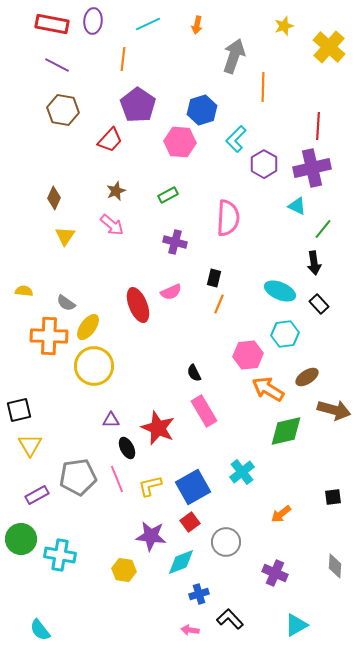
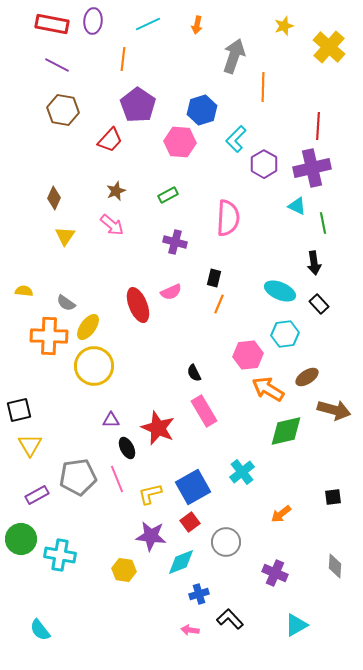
green line at (323, 229): moved 6 px up; rotated 50 degrees counterclockwise
yellow L-shape at (150, 486): moved 8 px down
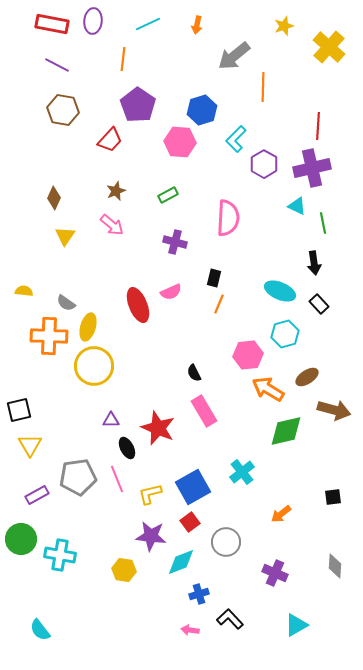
gray arrow at (234, 56): rotated 148 degrees counterclockwise
yellow ellipse at (88, 327): rotated 20 degrees counterclockwise
cyan hexagon at (285, 334): rotated 8 degrees counterclockwise
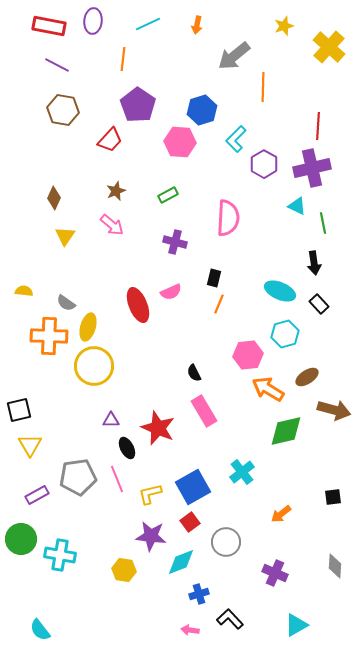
red rectangle at (52, 24): moved 3 px left, 2 px down
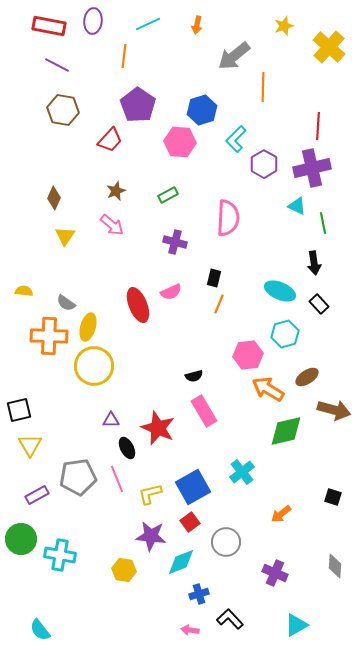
orange line at (123, 59): moved 1 px right, 3 px up
black semicircle at (194, 373): moved 3 px down; rotated 78 degrees counterclockwise
black square at (333, 497): rotated 24 degrees clockwise
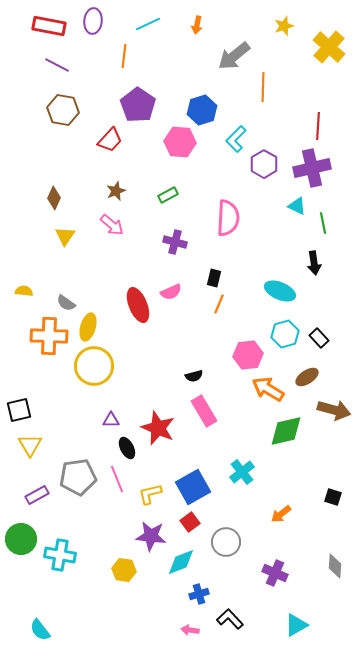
black rectangle at (319, 304): moved 34 px down
